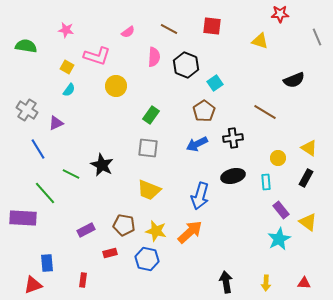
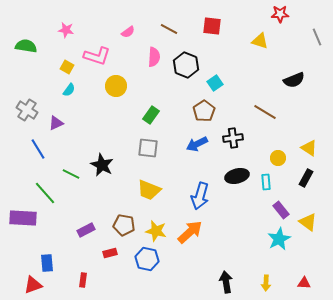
black ellipse at (233, 176): moved 4 px right
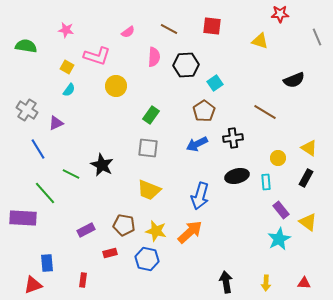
black hexagon at (186, 65): rotated 25 degrees counterclockwise
